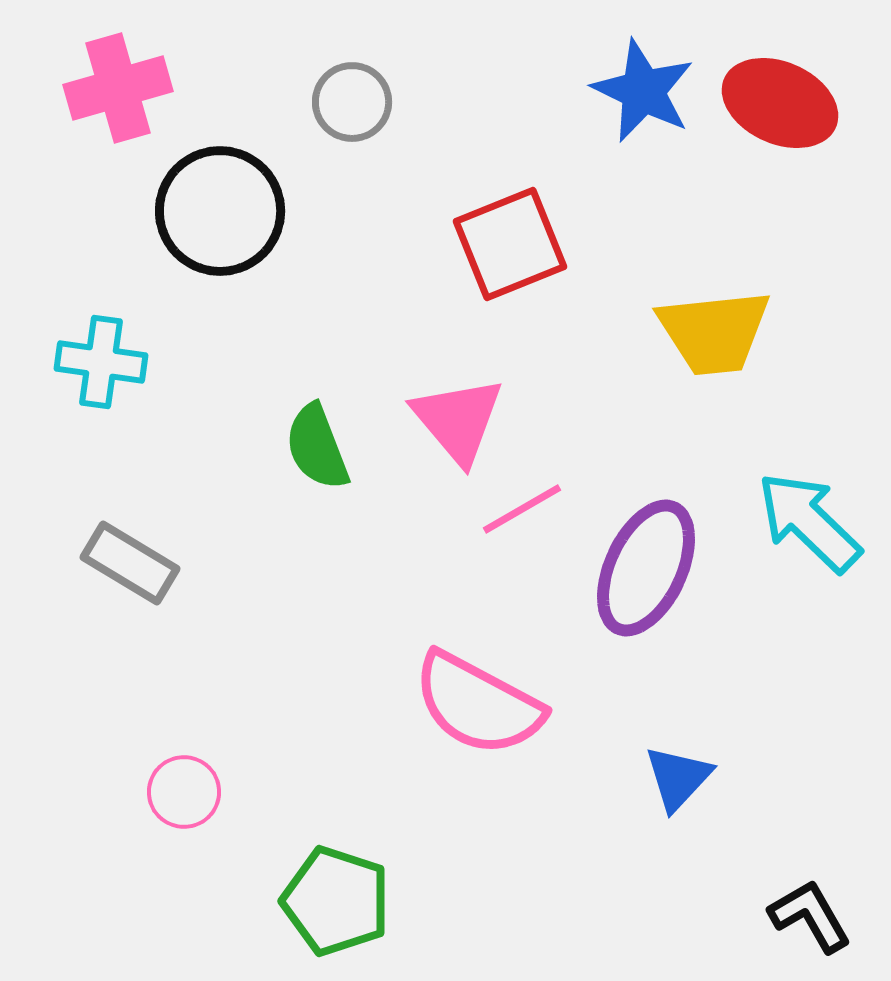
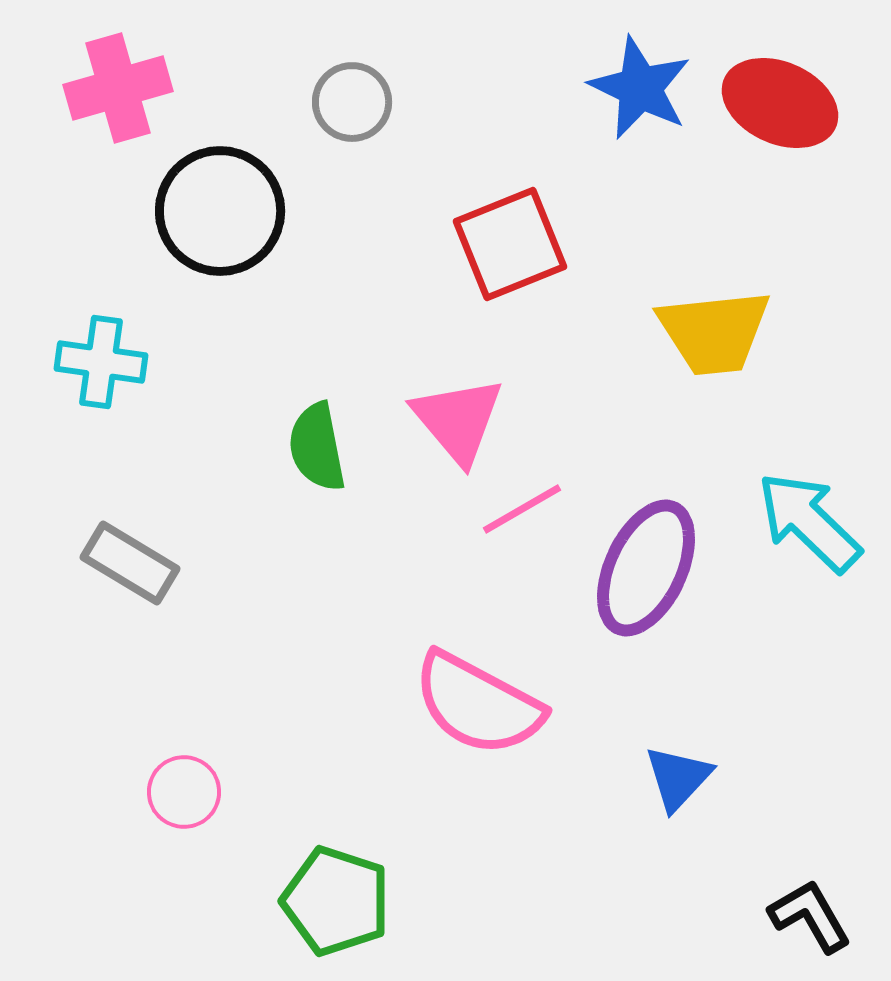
blue star: moved 3 px left, 3 px up
green semicircle: rotated 10 degrees clockwise
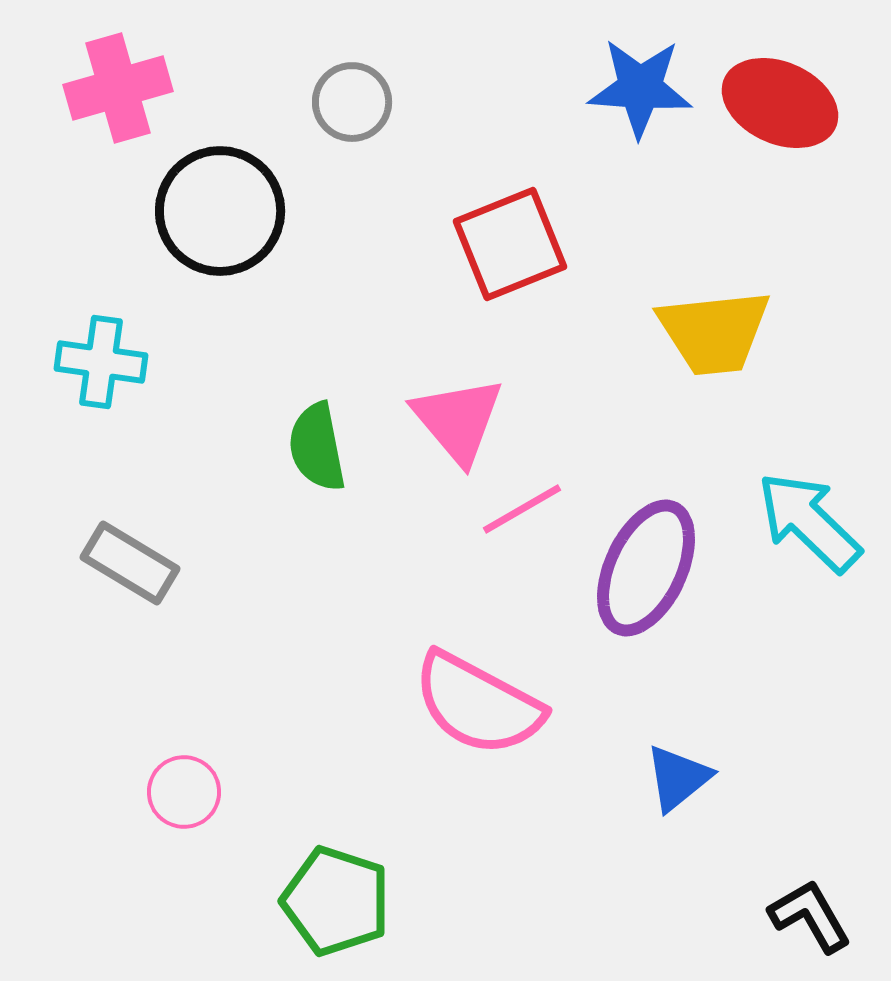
blue star: rotated 22 degrees counterclockwise
blue triangle: rotated 8 degrees clockwise
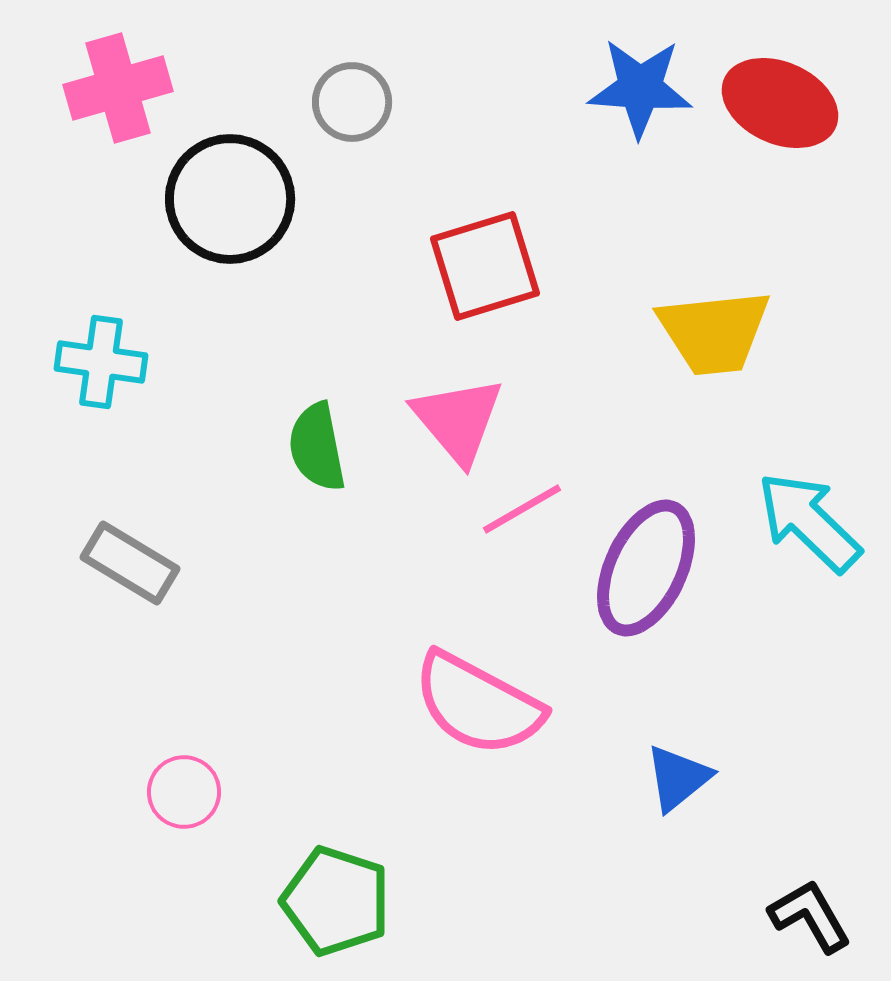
black circle: moved 10 px right, 12 px up
red square: moved 25 px left, 22 px down; rotated 5 degrees clockwise
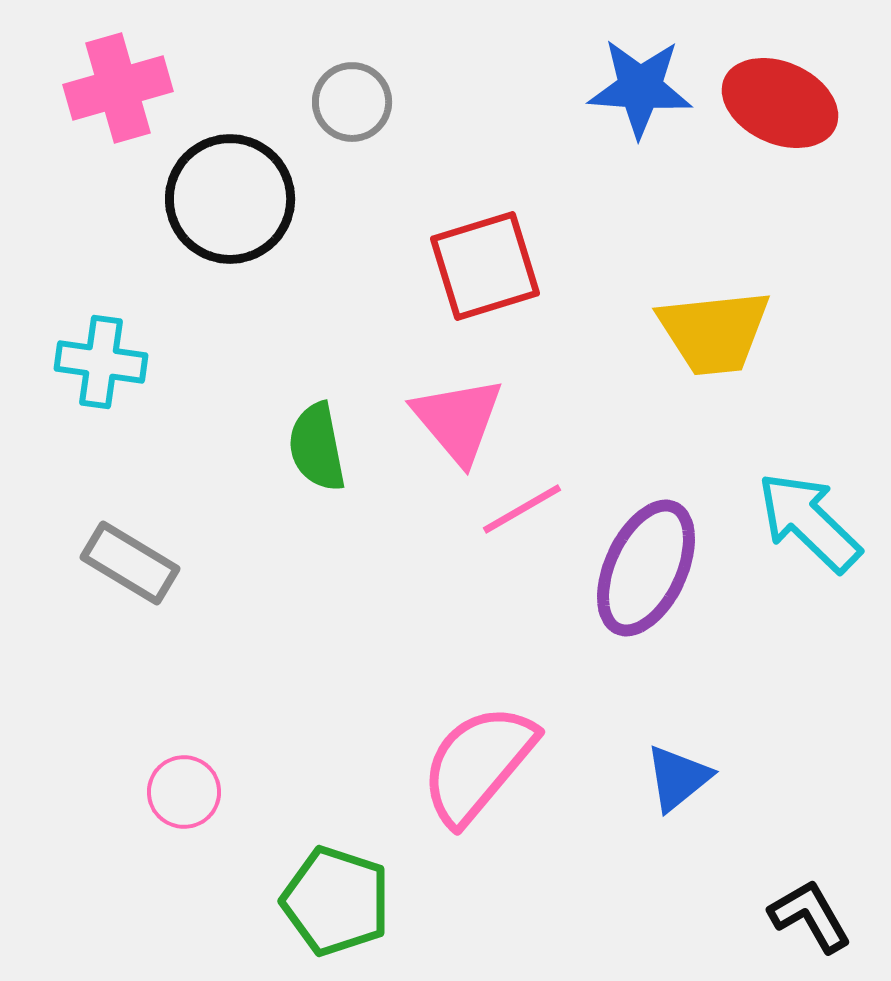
pink semicircle: moved 60 px down; rotated 102 degrees clockwise
